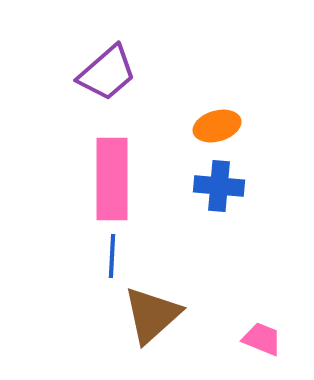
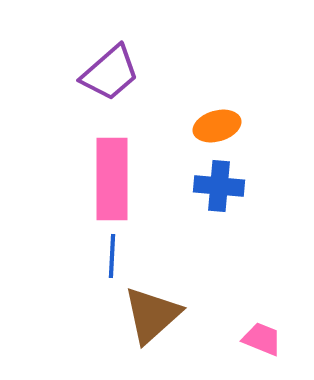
purple trapezoid: moved 3 px right
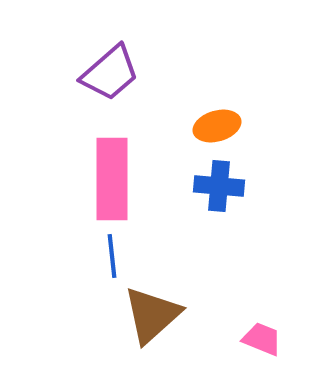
blue line: rotated 9 degrees counterclockwise
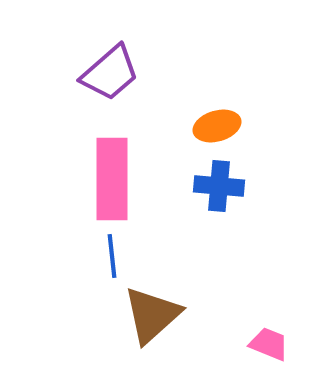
pink trapezoid: moved 7 px right, 5 px down
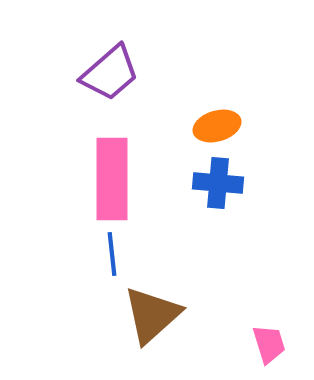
blue cross: moved 1 px left, 3 px up
blue line: moved 2 px up
pink trapezoid: rotated 51 degrees clockwise
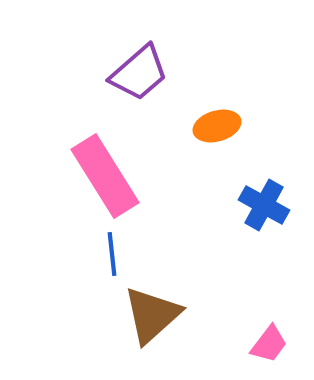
purple trapezoid: moved 29 px right
pink rectangle: moved 7 px left, 3 px up; rotated 32 degrees counterclockwise
blue cross: moved 46 px right, 22 px down; rotated 24 degrees clockwise
pink trapezoid: rotated 54 degrees clockwise
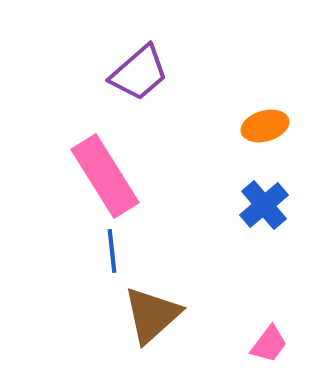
orange ellipse: moved 48 px right
blue cross: rotated 21 degrees clockwise
blue line: moved 3 px up
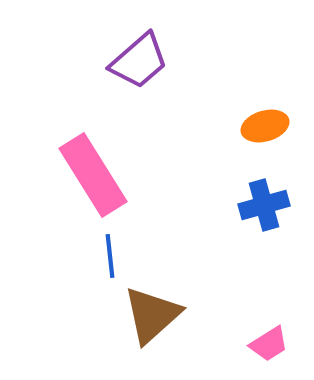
purple trapezoid: moved 12 px up
pink rectangle: moved 12 px left, 1 px up
blue cross: rotated 24 degrees clockwise
blue line: moved 2 px left, 5 px down
pink trapezoid: rotated 21 degrees clockwise
